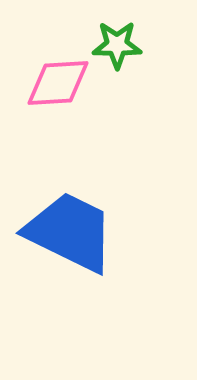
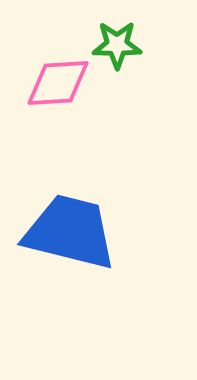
blue trapezoid: rotated 12 degrees counterclockwise
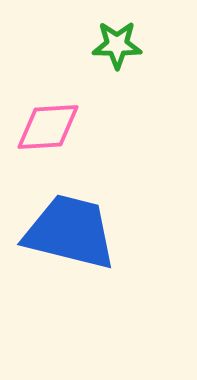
pink diamond: moved 10 px left, 44 px down
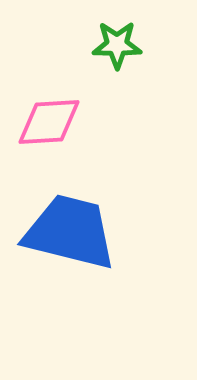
pink diamond: moved 1 px right, 5 px up
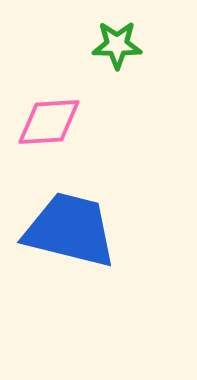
blue trapezoid: moved 2 px up
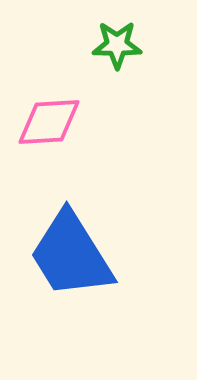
blue trapezoid: moved 1 px right, 25 px down; rotated 136 degrees counterclockwise
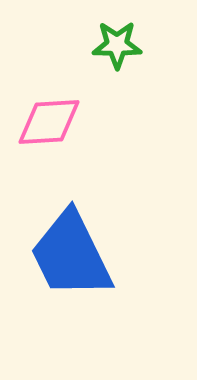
blue trapezoid: rotated 6 degrees clockwise
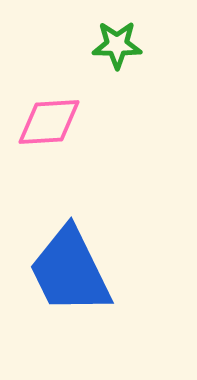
blue trapezoid: moved 1 px left, 16 px down
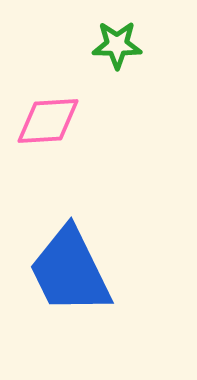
pink diamond: moved 1 px left, 1 px up
